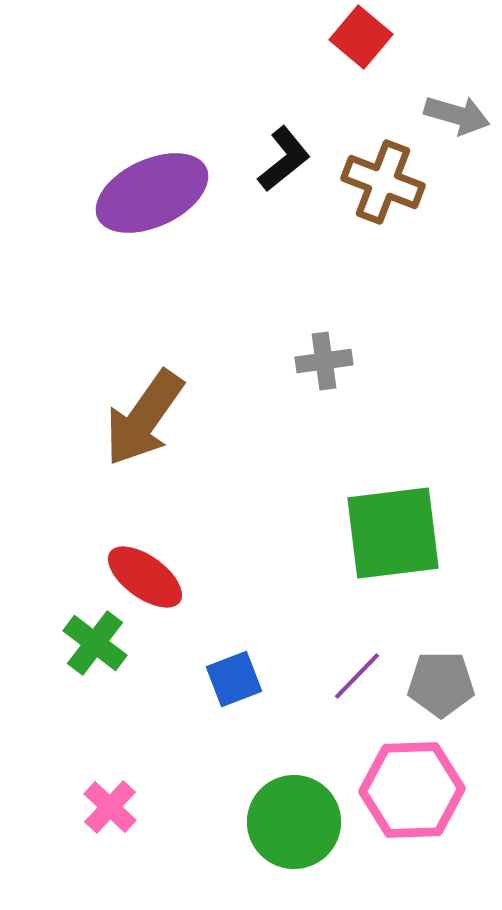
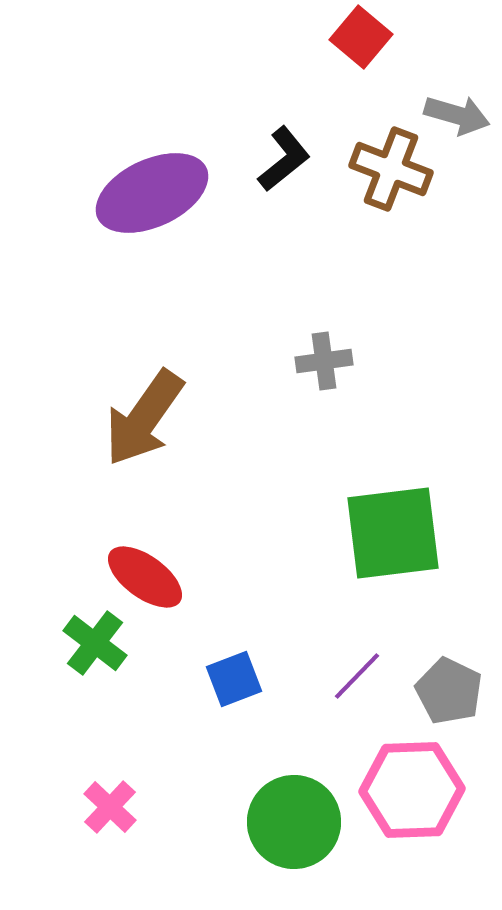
brown cross: moved 8 px right, 13 px up
gray pentagon: moved 8 px right, 7 px down; rotated 26 degrees clockwise
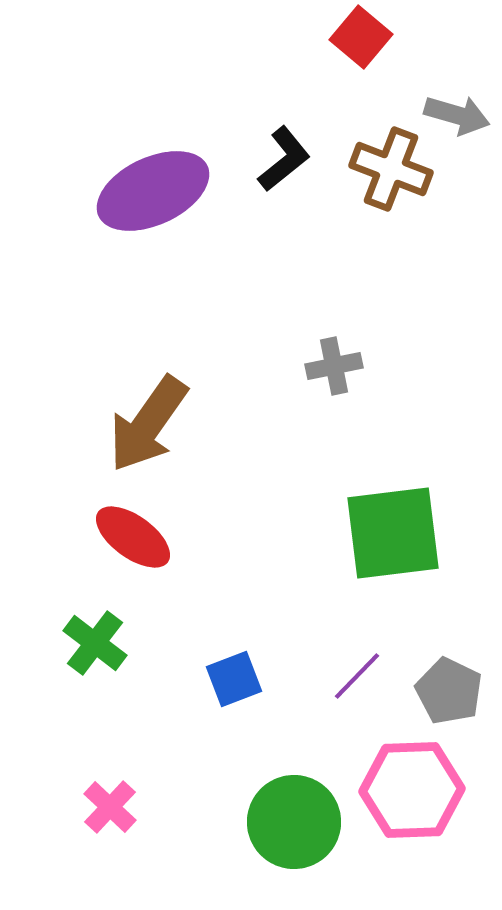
purple ellipse: moved 1 px right, 2 px up
gray cross: moved 10 px right, 5 px down; rotated 4 degrees counterclockwise
brown arrow: moved 4 px right, 6 px down
red ellipse: moved 12 px left, 40 px up
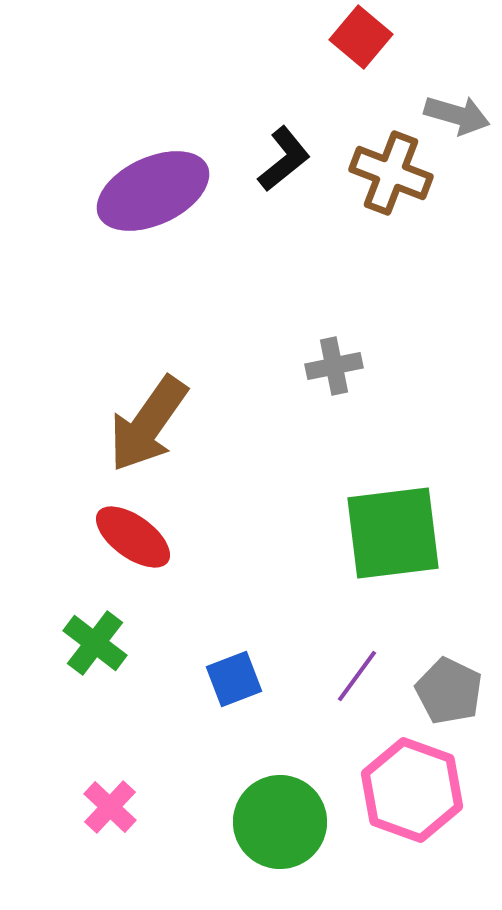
brown cross: moved 4 px down
purple line: rotated 8 degrees counterclockwise
pink hexagon: rotated 22 degrees clockwise
green circle: moved 14 px left
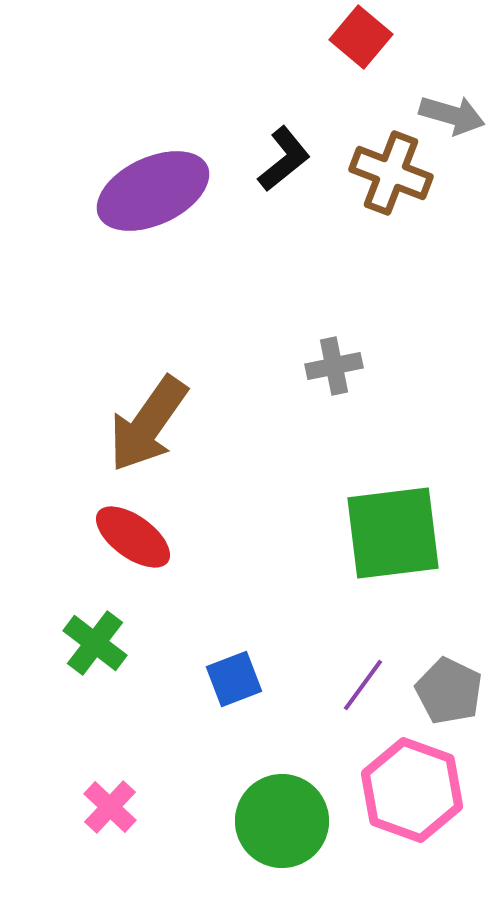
gray arrow: moved 5 px left
purple line: moved 6 px right, 9 px down
green circle: moved 2 px right, 1 px up
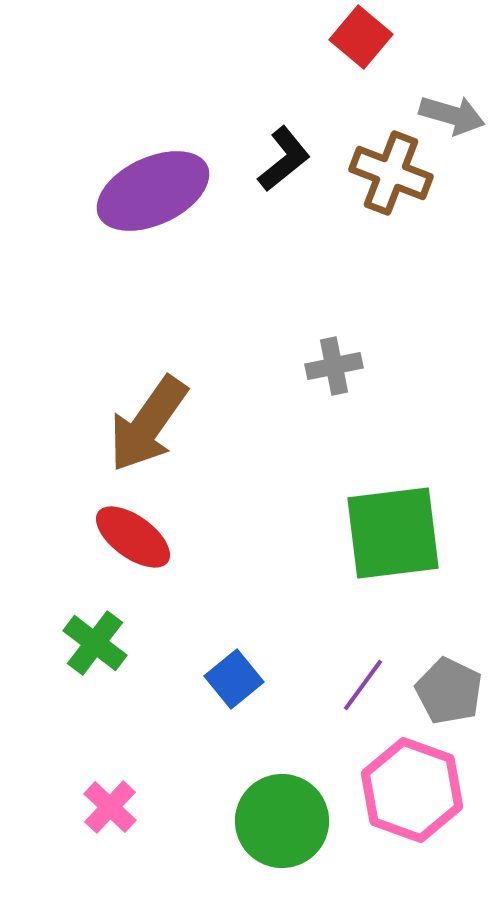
blue square: rotated 18 degrees counterclockwise
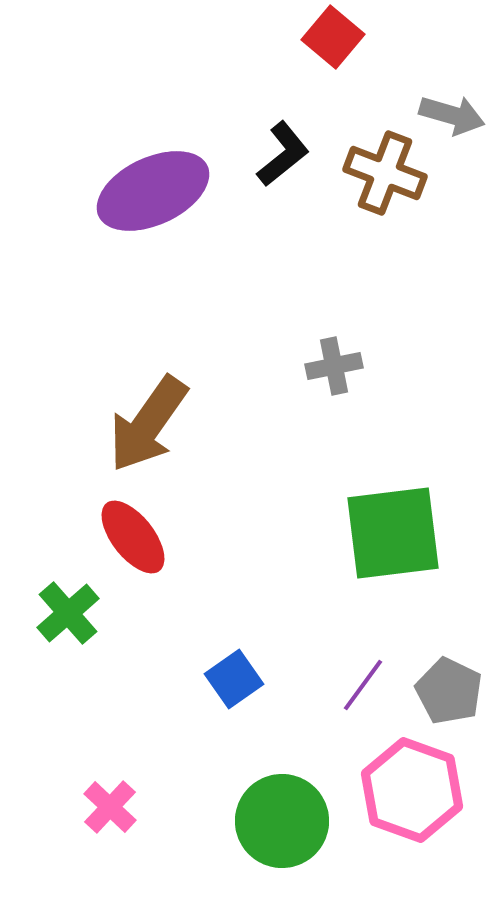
red square: moved 28 px left
black L-shape: moved 1 px left, 5 px up
brown cross: moved 6 px left
red ellipse: rotated 16 degrees clockwise
green cross: moved 27 px left, 30 px up; rotated 12 degrees clockwise
blue square: rotated 4 degrees clockwise
